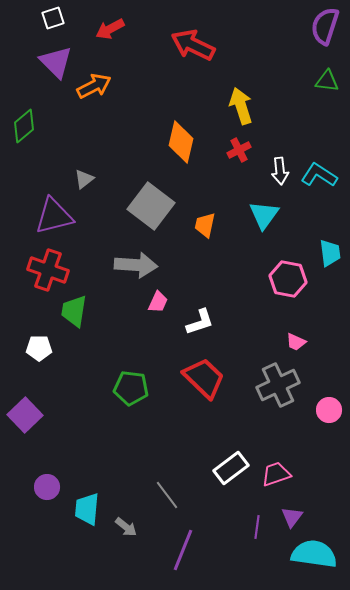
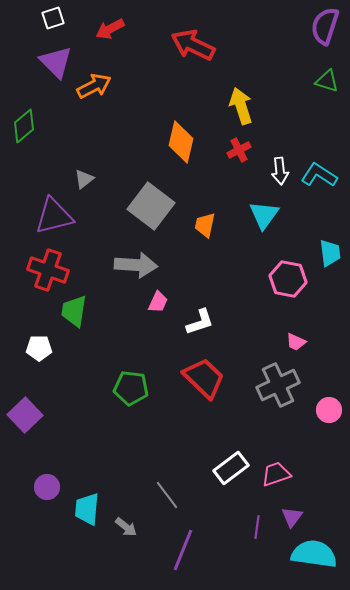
green triangle at (327, 81): rotated 10 degrees clockwise
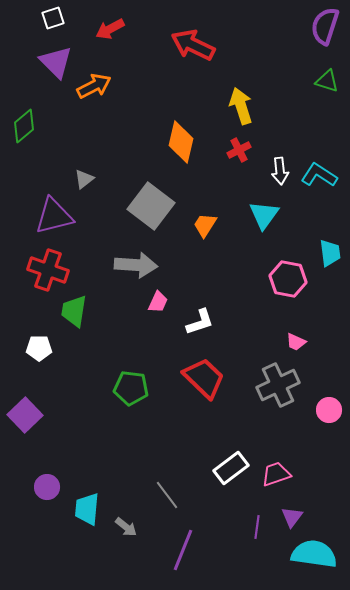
orange trapezoid at (205, 225): rotated 20 degrees clockwise
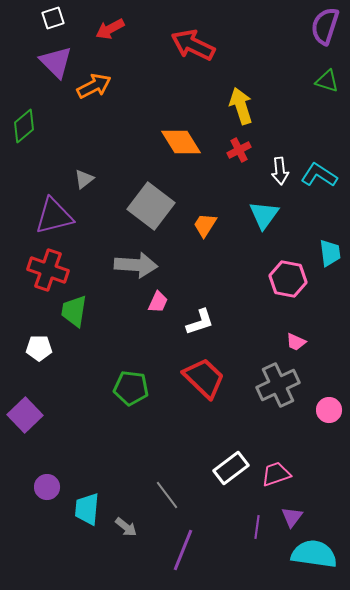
orange diamond at (181, 142): rotated 45 degrees counterclockwise
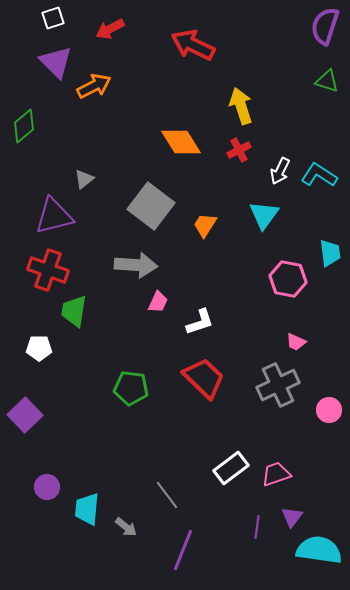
white arrow at (280, 171): rotated 32 degrees clockwise
cyan semicircle at (314, 554): moved 5 px right, 4 px up
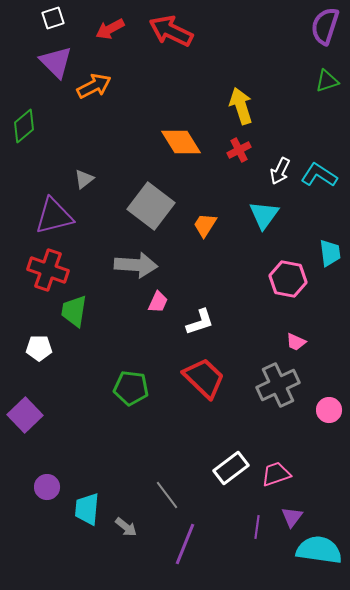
red arrow at (193, 45): moved 22 px left, 14 px up
green triangle at (327, 81): rotated 35 degrees counterclockwise
purple line at (183, 550): moved 2 px right, 6 px up
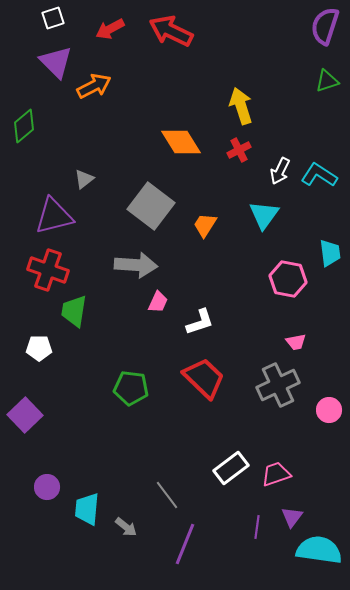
pink trapezoid at (296, 342): rotated 35 degrees counterclockwise
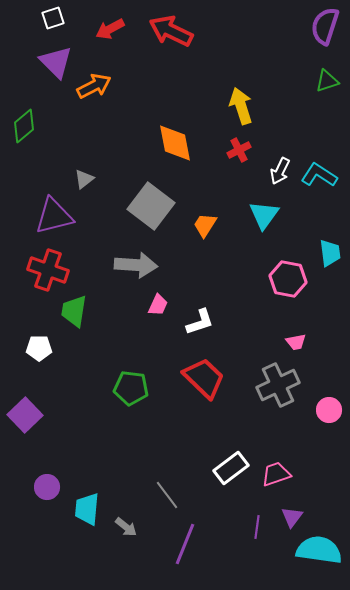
orange diamond at (181, 142): moved 6 px left, 1 px down; rotated 21 degrees clockwise
pink trapezoid at (158, 302): moved 3 px down
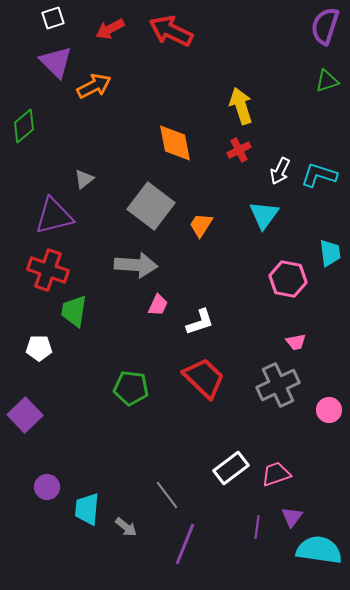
cyan L-shape at (319, 175): rotated 15 degrees counterclockwise
orange trapezoid at (205, 225): moved 4 px left
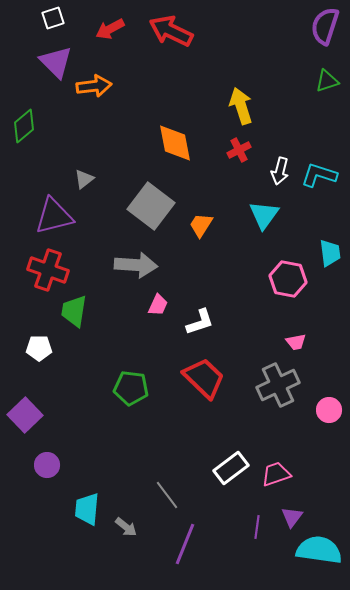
orange arrow at (94, 86): rotated 20 degrees clockwise
white arrow at (280, 171): rotated 12 degrees counterclockwise
purple circle at (47, 487): moved 22 px up
